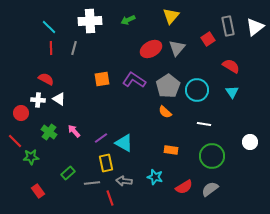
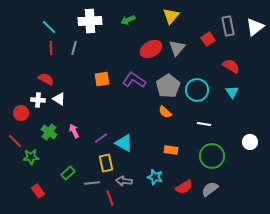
pink arrow at (74, 131): rotated 16 degrees clockwise
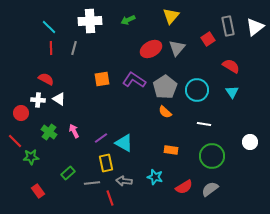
gray pentagon at (168, 86): moved 3 px left, 1 px down
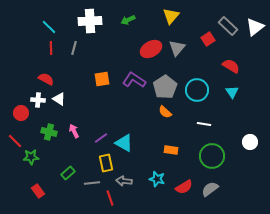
gray rectangle at (228, 26): rotated 36 degrees counterclockwise
green cross at (49, 132): rotated 21 degrees counterclockwise
cyan star at (155, 177): moved 2 px right, 2 px down
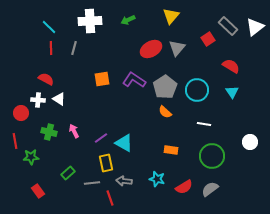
red line at (15, 141): rotated 35 degrees clockwise
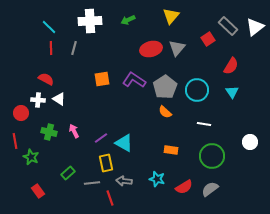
red ellipse at (151, 49): rotated 15 degrees clockwise
red semicircle at (231, 66): rotated 90 degrees clockwise
green star at (31, 157): rotated 28 degrees clockwise
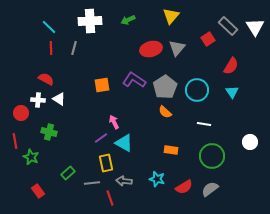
white triangle at (255, 27): rotated 24 degrees counterclockwise
orange square at (102, 79): moved 6 px down
pink arrow at (74, 131): moved 40 px right, 9 px up
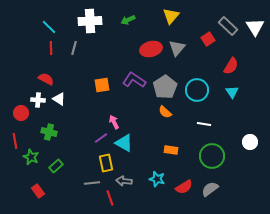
green rectangle at (68, 173): moved 12 px left, 7 px up
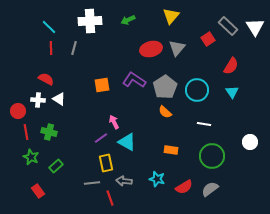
red circle at (21, 113): moved 3 px left, 2 px up
red line at (15, 141): moved 11 px right, 9 px up
cyan triangle at (124, 143): moved 3 px right, 1 px up
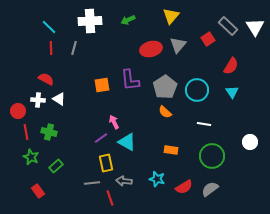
gray triangle at (177, 48): moved 1 px right, 3 px up
purple L-shape at (134, 80): moved 4 px left; rotated 130 degrees counterclockwise
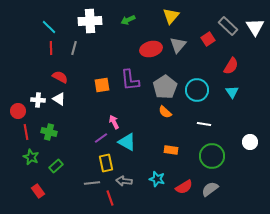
red semicircle at (46, 79): moved 14 px right, 2 px up
